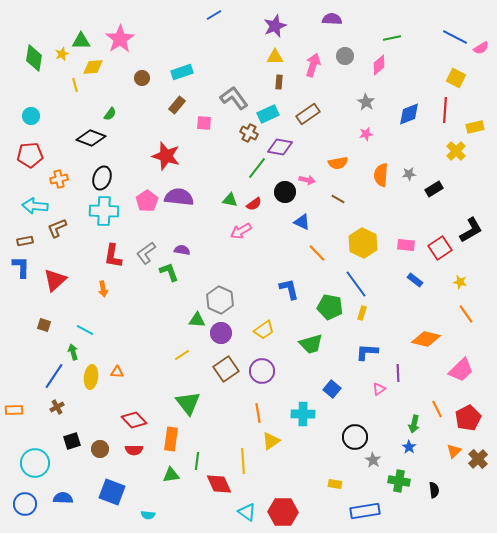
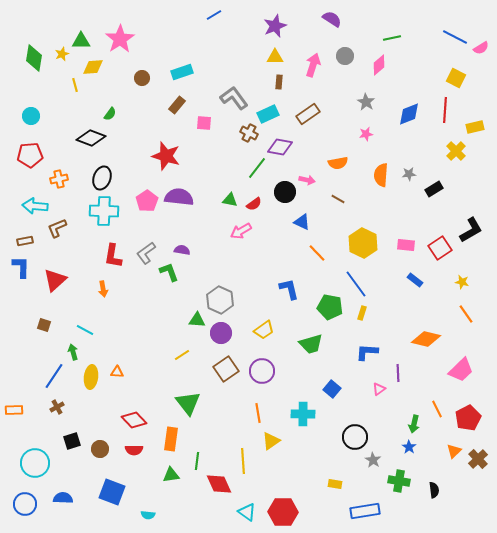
purple semicircle at (332, 19): rotated 30 degrees clockwise
yellow star at (460, 282): moved 2 px right
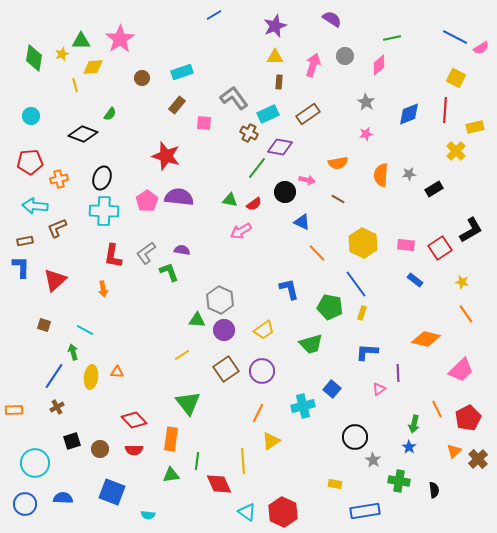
black diamond at (91, 138): moved 8 px left, 4 px up
red pentagon at (30, 155): moved 7 px down
purple circle at (221, 333): moved 3 px right, 3 px up
orange line at (258, 413): rotated 36 degrees clockwise
cyan cross at (303, 414): moved 8 px up; rotated 15 degrees counterclockwise
red hexagon at (283, 512): rotated 24 degrees clockwise
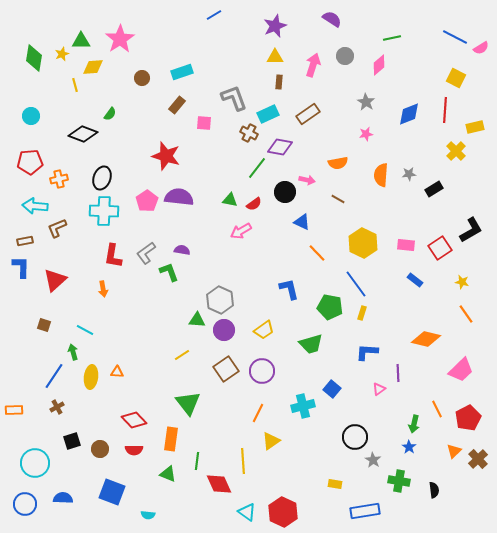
gray L-shape at (234, 98): rotated 16 degrees clockwise
green triangle at (171, 475): moved 3 px left, 1 px up; rotated 30 degrees clockwise
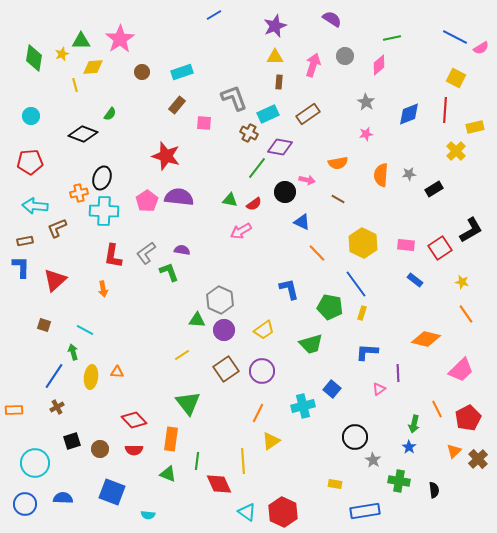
brown circle at (142, 78): moved 6 px up
orange cross at (59, 179): moved 20 px right, 14 px down
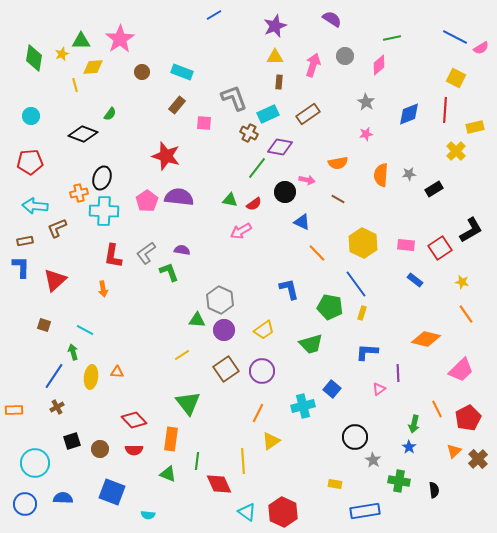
cyan rectangle at (182, 72): rotated 40 degrees clockwise
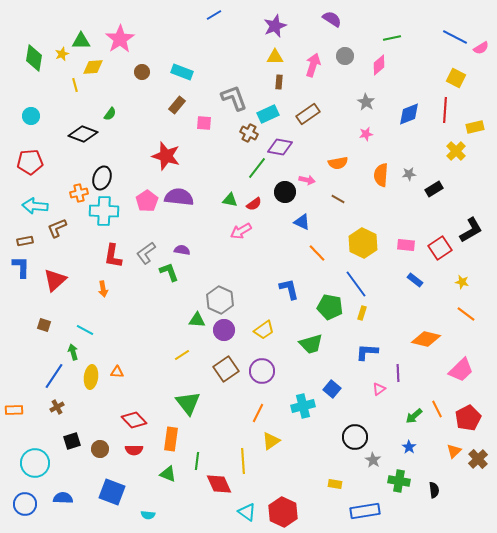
orange line at (466, 314): rotated 18 degrees counterclockwise
green arrow at (414, 424): moved 8 px up; rotated 36 degrees clockwise
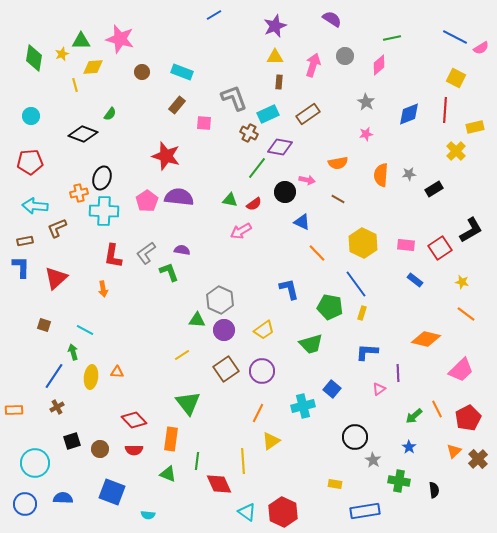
pink star at (120, 39): rotated 24 degrees counterclockwise
red triangle at (55, 280): moved 1 px right, 2 px up
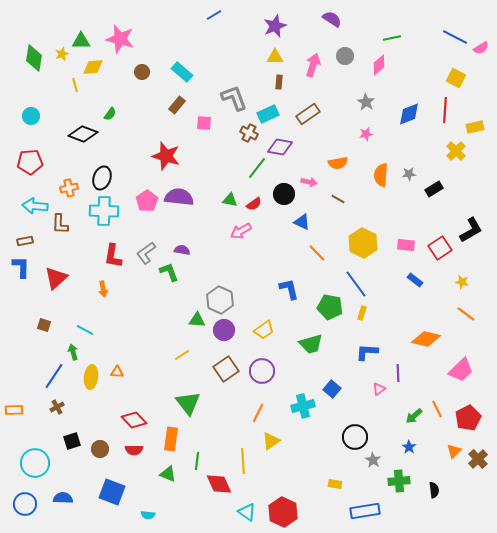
cyan rectangle at (182, 72): rotated 20 degrees clockwise
pink arrow at (307, 180): moved 2 px right, 2 px down
black circle at (285, 192): moved 1 px left, 2 px down
orange cross at (79, 193): moved 10 px left, 5 px up
brown L-shape at (57, 228): moved 3 px right, 4 px up; rotated 65 degrees counterclockwise
green cross at (399, 481): rotated 15 degrees counterclockwise
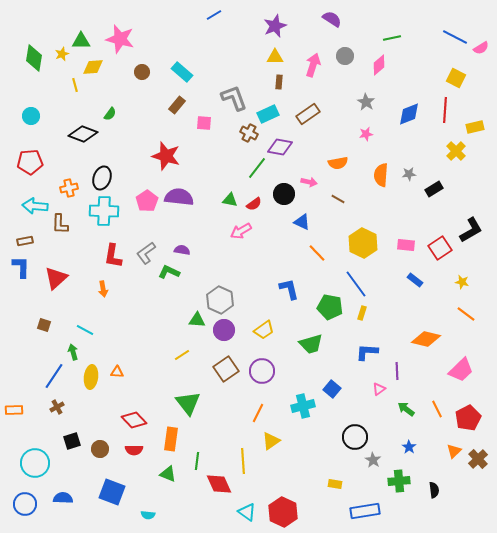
green L-shape at (169, 272): rotated 45 degrees counterclockwise
purple line at (398, 373): moved 1 px left, 2 px up
green arrow at (414, 416): moved 8 px left, 7 px up; rotated 78 degrees clockwise
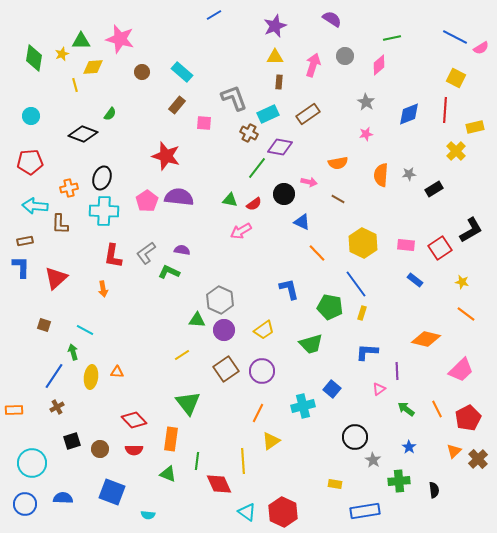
cyan circle at (35, 463): moved 3 px left
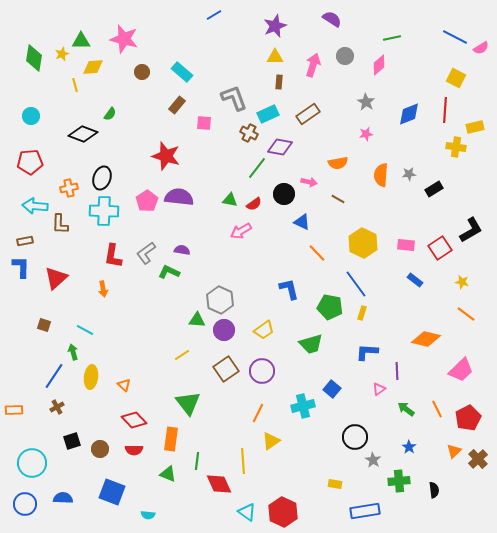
pink star at (120, 39): moved 4 px right
yellow cross at (456, 151): moved 4 px up; rotated 36 degrees counterclockwise
orange triangle at (117, 372): moved 7 px right, 13 px down; rotated 40 degrees clockwise
